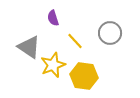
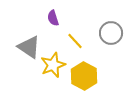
gray circle: moved 1 px right
yellow hexagon: rotated 20 degrees clockwise
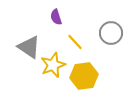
purple semicircle: moved 3 px right, 1 px up
yellow line: moved 1 px down
yellow hexagon: rotated 24 degrees clockwise
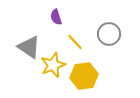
gray circle: moved 2 px left, 1 px down
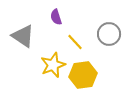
gray triangle: moved 6 px left, 11 px up
yellow hexagon: moved 1 px left, 1 px up
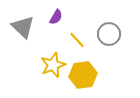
purple semicircle: rotated 133 degrees counterclockwise
gray triangle: moved 9 px up; rotated 10 degrees clockwise
yellow line: moved 2 px right, 2 px up
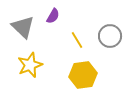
purple semicircle: moved 3 px left, 1 px up
gray circle: moved 1 px right, 2 px down
yellow line: rotated 12 degrees clockwise
yellow star: moved 23 px left
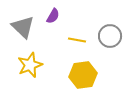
yellow line: rotated 48 degrees counterclockwise
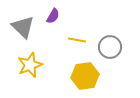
gray circle: moved 11 px down
yellow hexagon: moved 2 px right, 1 px down
